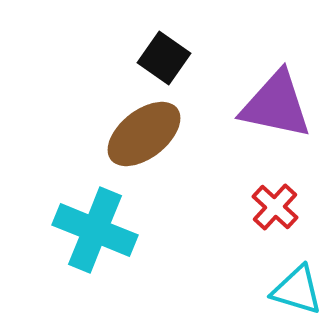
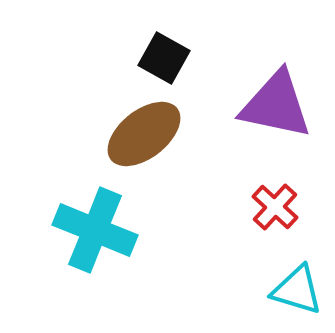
black square: rotated 6 degrees counterclockwise
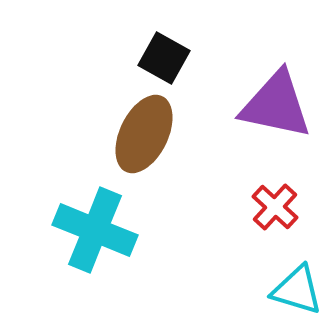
brown ellipse: rotated 26 degrees counterclockwise
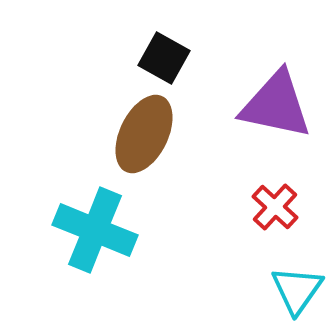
cyan triangle: rotated 48 degrees clockwise
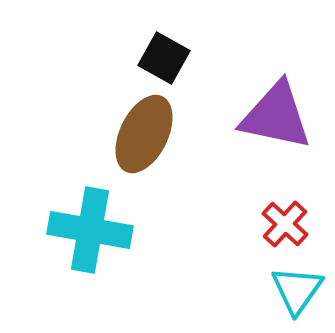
purple triangle: moved 11 px down
red cross: moved 10 px right, 17 px down
cyan cross: moved 5 px left; rotated 12 degrees counterclockwise
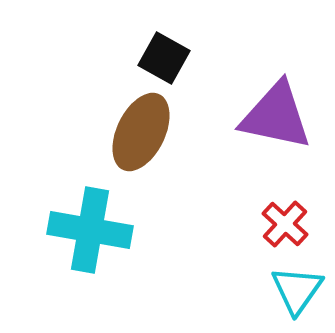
brown ellipse: moved 3 px left, 2 px up
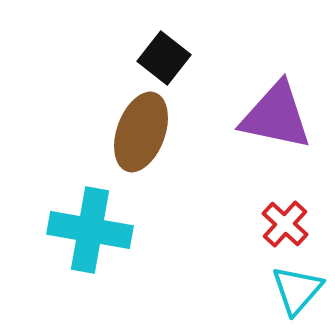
black square: rotated 9 degrees clockwise
brown ellipse: rotated 6 degrees counterclockwise
cyan triangle: rotated 6 degrees clockwise
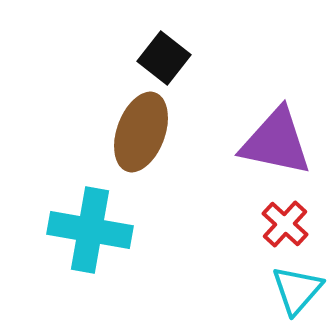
purple triangle: moved 26 px down
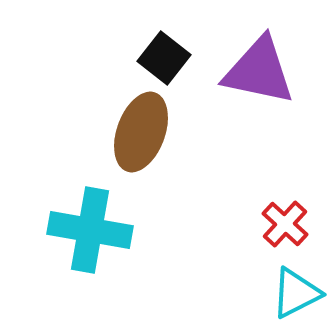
purple triangle: moved 17 px left, 71 px up
cyan triangle: moved 1 px left, 3 px down; rotated 22 degrees clockwise
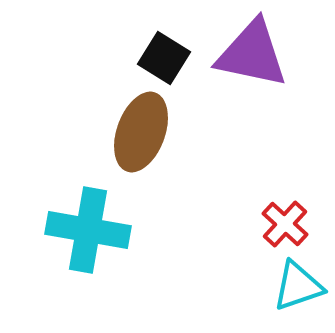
black square: rotated 6 degrees counterclockwise
purple triangle: moved 7 px left, 17 px up
cyan cross: moved 2 px left
cyan triangle: moved 2 px right, 7 px up; rotated 8 degrees clockwise
